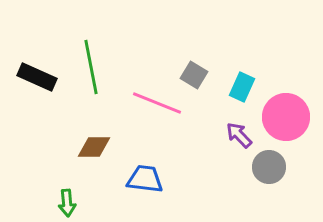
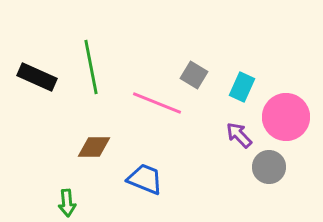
blue trapezoid: rotated 15 degrees clockwise
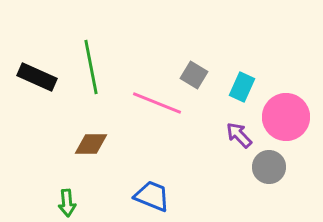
brown diamond: moved 3 px left, 3 px up
blue trapezoid: moved 7 px right, 17 px down
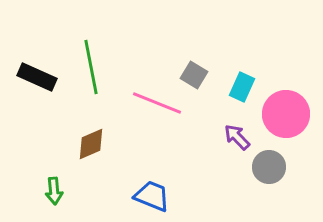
pink circle: moved 3 px up
purple arrow: moved 2 px left, 2 px down
brown diamond: rotated 24 degrees counterclockwise
green arrow: moved 13 px left, 12 px up
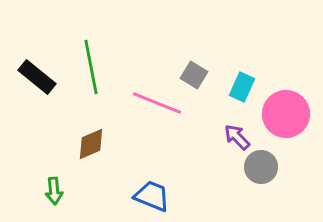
black rectangle: rotated 15 degrees clockwise
gray circle: moved 8 px left
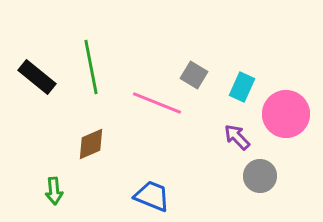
gray circle: moved 1 px left, 9 px down
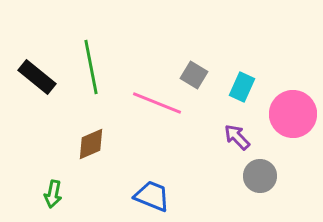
pink circle: moved 7 px right
green arrow: moved 1 px left, 3 px down; rotated 16 degrees clockwise
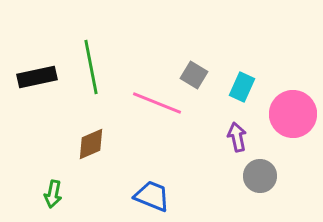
black rectangle: rotated 51 degrees counterclockwise
purple arrow: rotated 32 degrees clockwise
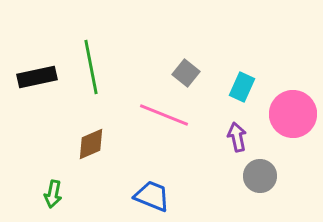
gray square: moved 8 px left, 2 px up; rotated 8 degrees clockwise
pink line: moved 7 px right, 12 px down
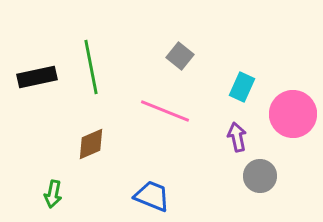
gray square: moved 6 px left, 17 px up
pink line: moved 1 px right, 4 px up
